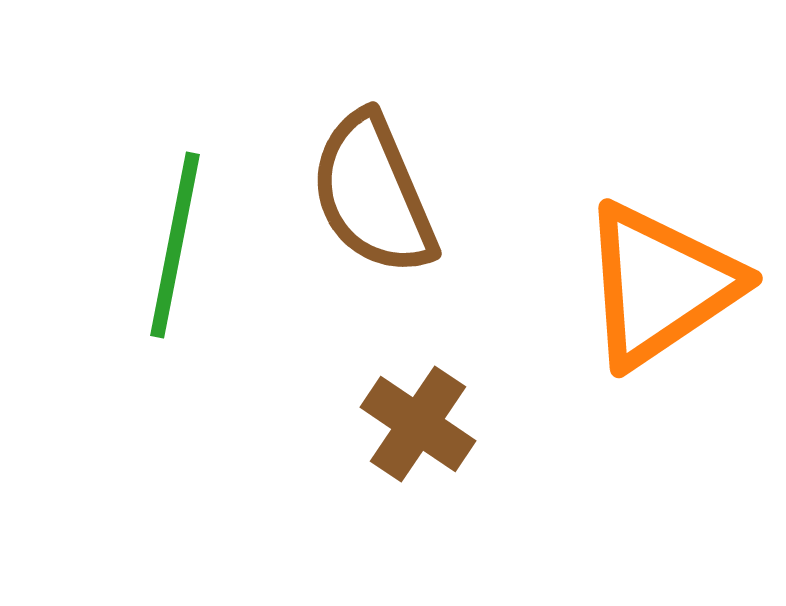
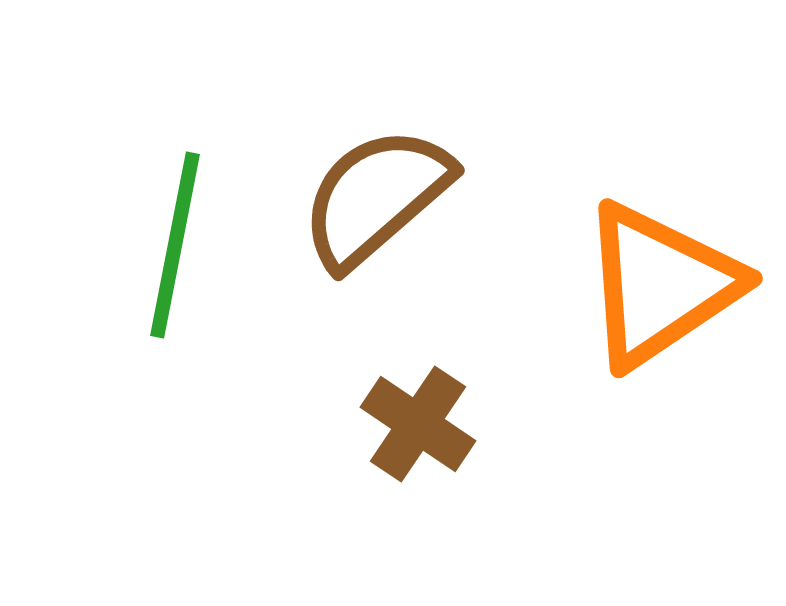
brown semicircle: moved 3 px right, 3 px down; rotated 72 degrees clockwise
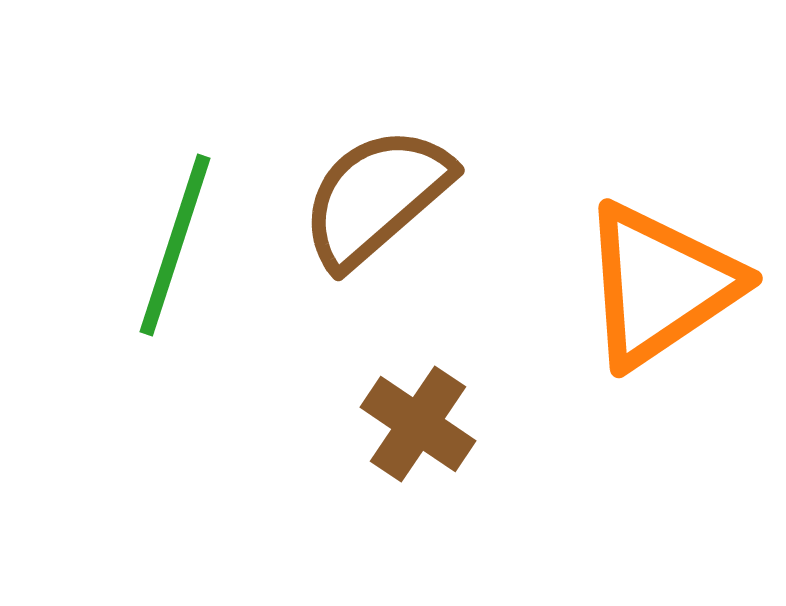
green line: rotated 7 degrees clockwise
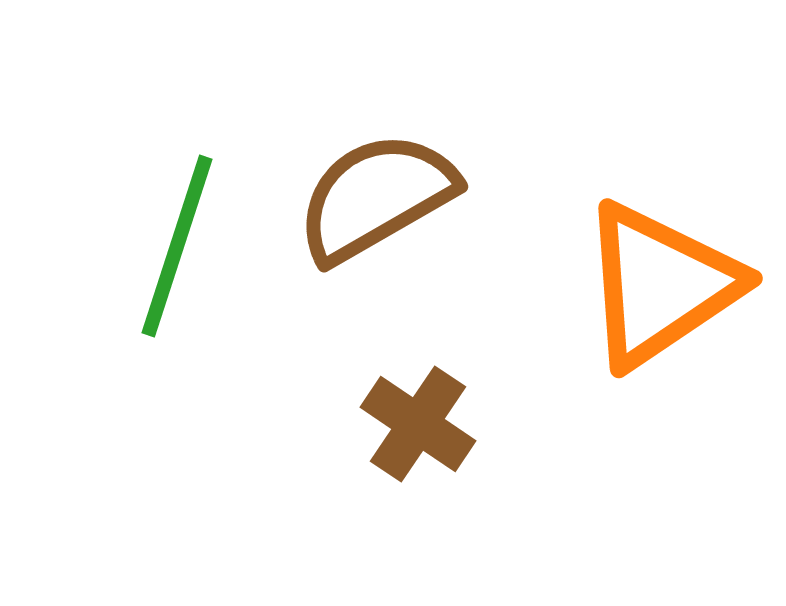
brown semicircle: rotated 11 degrees clockwise
green line: moved 2 px right, 1 px down
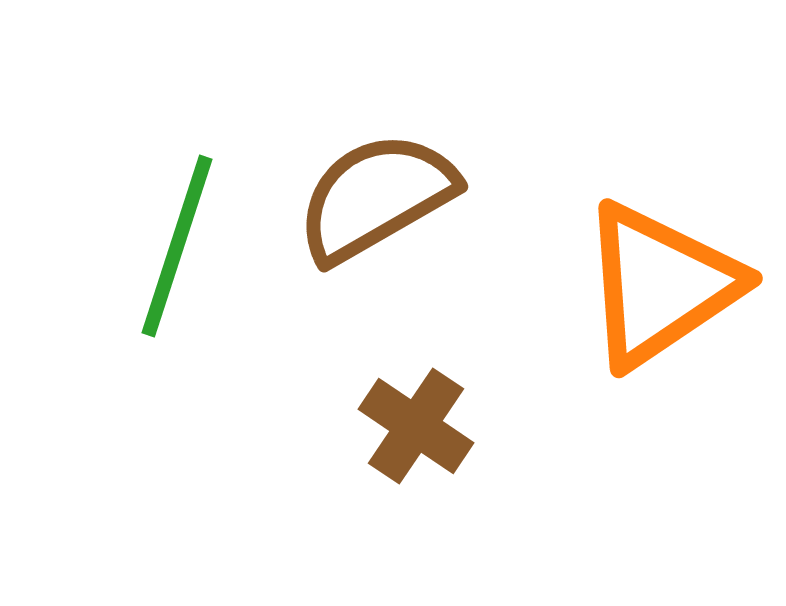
brown cross: moved 2 px left, 2 px down
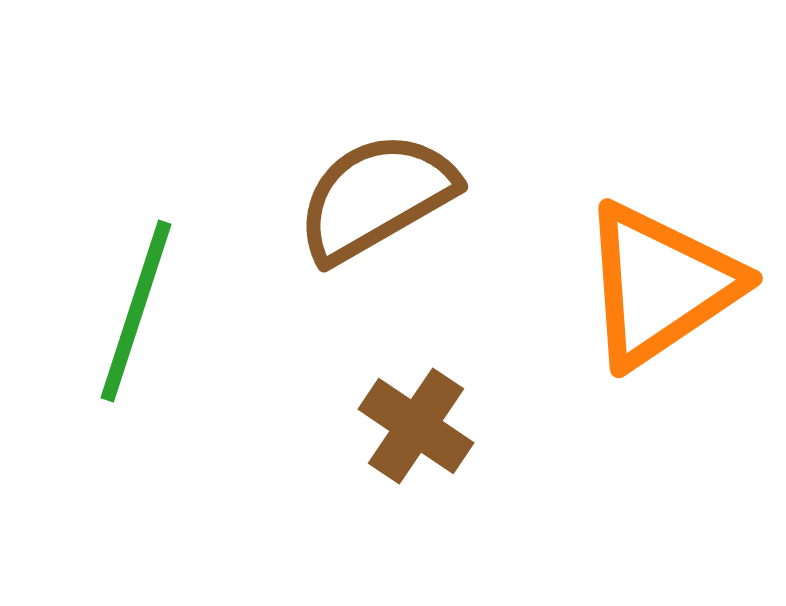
green line: moved 41 px left, 65 px down
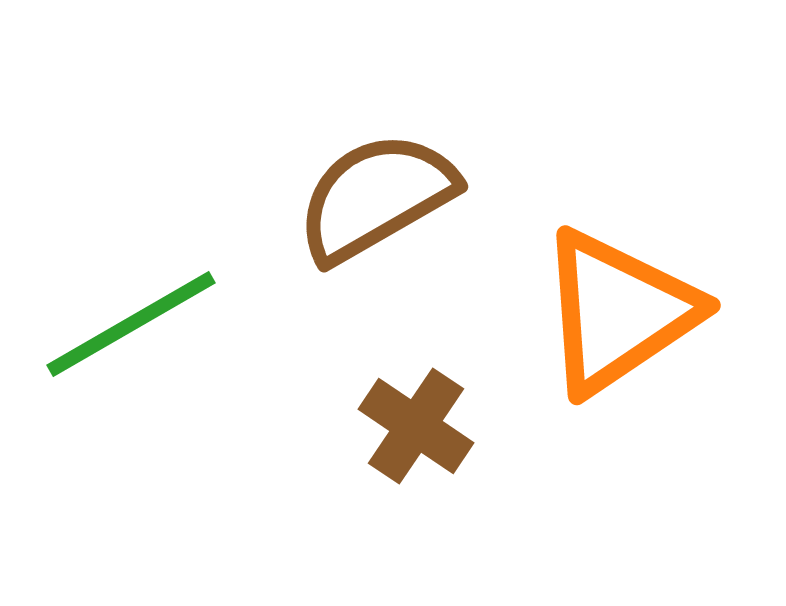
orange triangle: moved 42 px left, 27 px down
green line: moved 5 px left, 13 px down; rotated 42 degrees clockwise
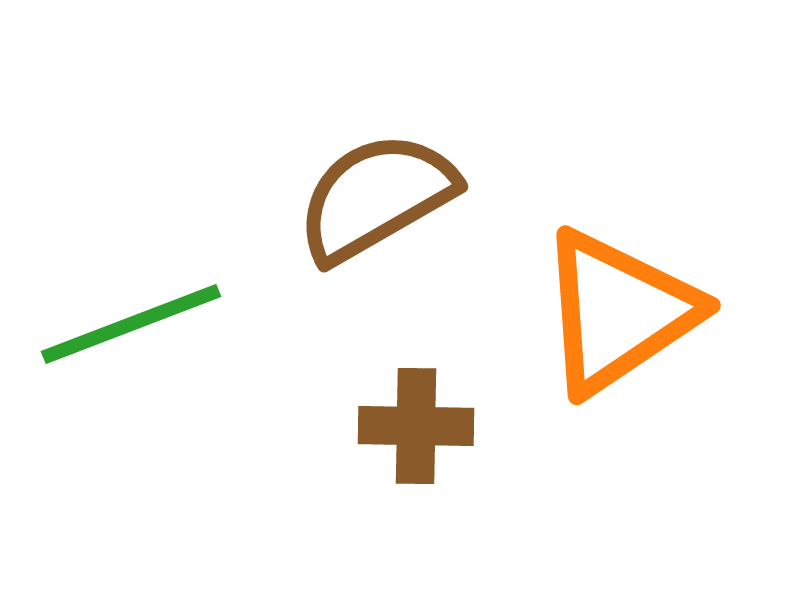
green line: rotated 9 degrees clockwise
brown cross: rotated 33 degrees counterclockwise
